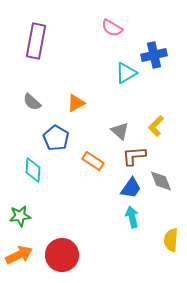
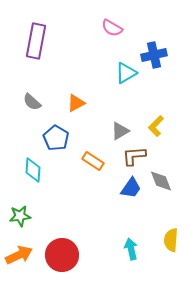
gray triangle: rotated 48 degrees clockwise
cyan arrow: moved 1 px left, 32 px down
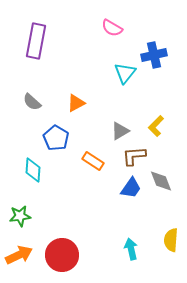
cyan triangle: moved 1 px left; rotated 20 degrees counterclockwise
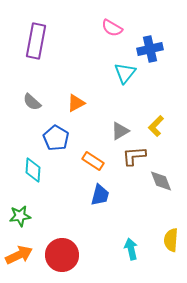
blue cross: moved 4 px left, 6 px up
blue trapezoid: moved 31 px left, 7 px down; rotated 20 degrees counterclockwise
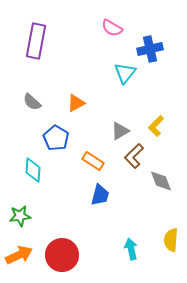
brown L-shape: rotated 40 degrees counterclockwise
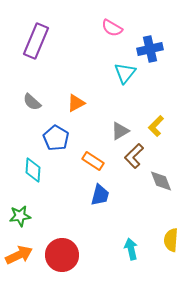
purple rectangle: rotated 12 degrees clockwise
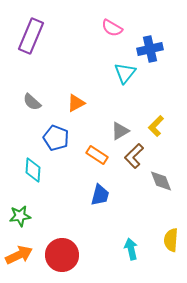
purple rectangle: moved 5 px left, 5 px up
blue pentagon: rotated 10 degrees counterclockwise
orange rectangle: moved 4 px right, 6 px up
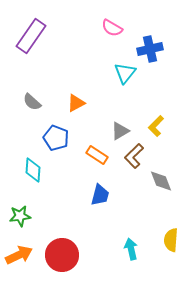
purple rectangle: rotated 12 degrees clockwise
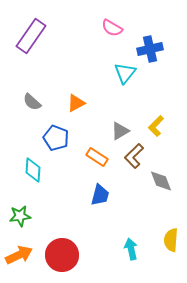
orange rectangle: moved 2 px down
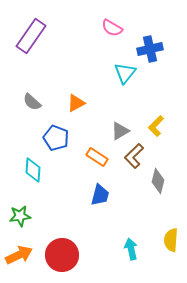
gray diamond: moved 3 px left; rotated 35 degrees clockwise
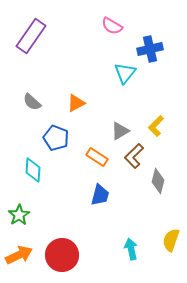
pink semicircle: moved 2 px up
green star: moved 1 px left, 1 px up; rotated 25 degrees counterclockwise
yellow semicircle: rotated 15 degrees clockwise
